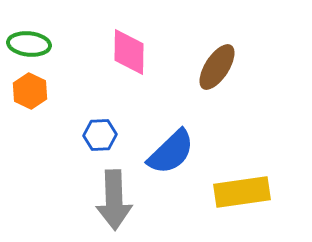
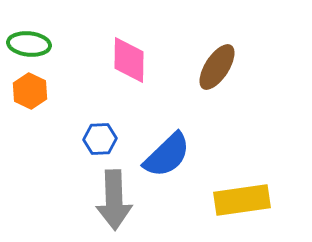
pink diamond: moved 8 px down
blue hexagon: moved 4 px down
blue semicircle: moved 4 px left, 3 px down
yellow rectangle: moved 8 px down
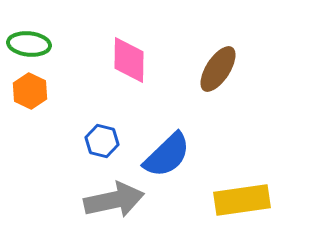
brown ellipse: moved 1 px right, 2 px down
blue hexagon: moved 2 px right, 2 px down; rotated 16 degrees clockwise
gray arrow: rotated 100 degrees counterclockwise
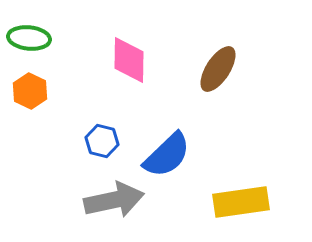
green ellipse: moved 6 px up
yellow rectangle: moved 1 px left, 2 px down
